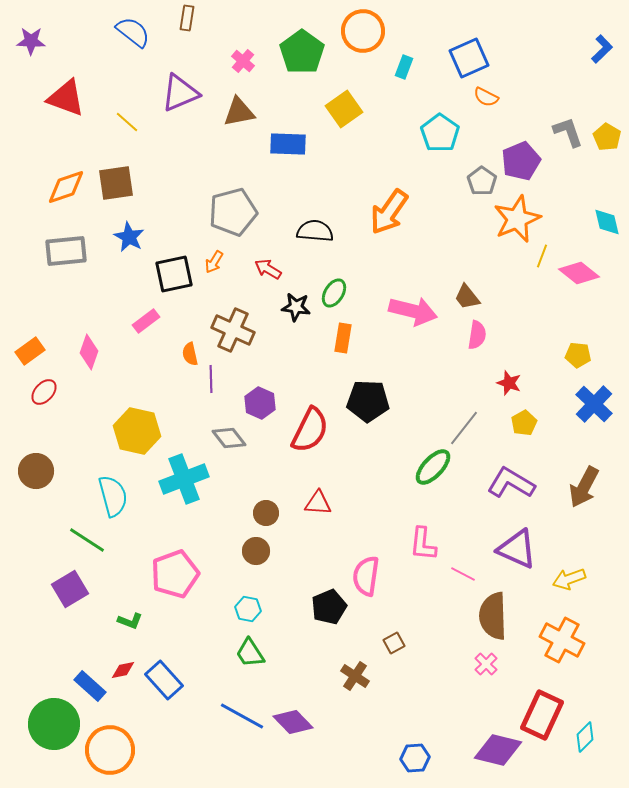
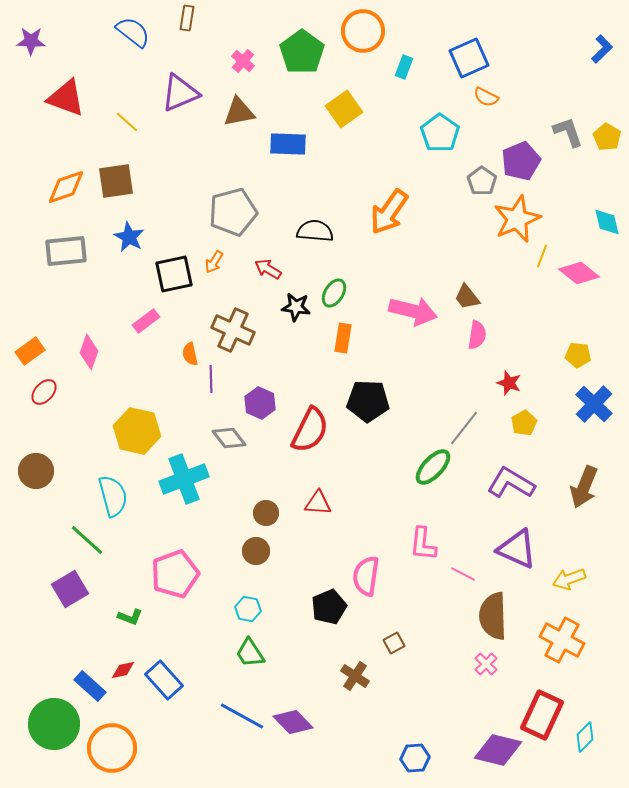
brown square at (116, 183): moved 2 px up
brown arrow at (584, 487): rotated 6 degrees counterclockwise
green line at (87, 540): rotated 9 degrees clockwise
green L-shape at (130, 621): moved 4 px up
orange circle at (110, 750): moved 2 px right, 2 px up
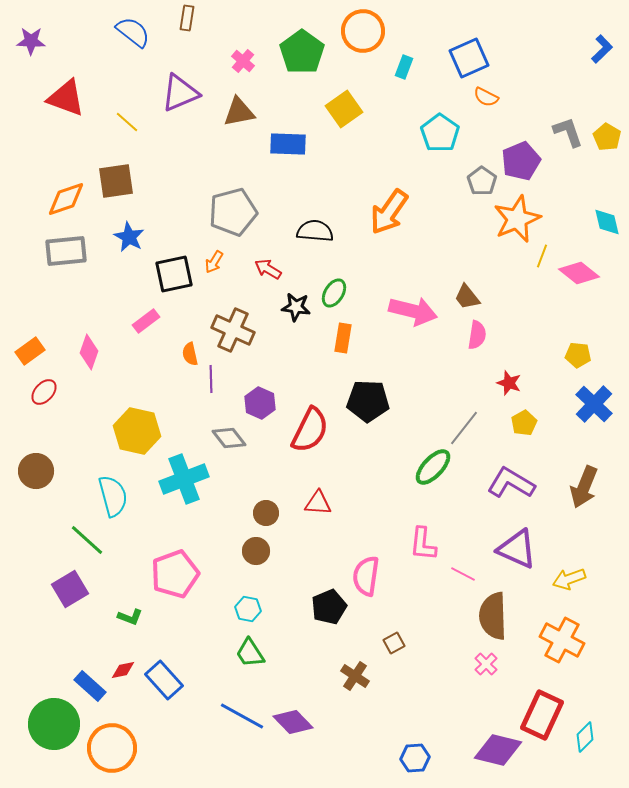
orange diamond at (66, 187): moved 12 px down
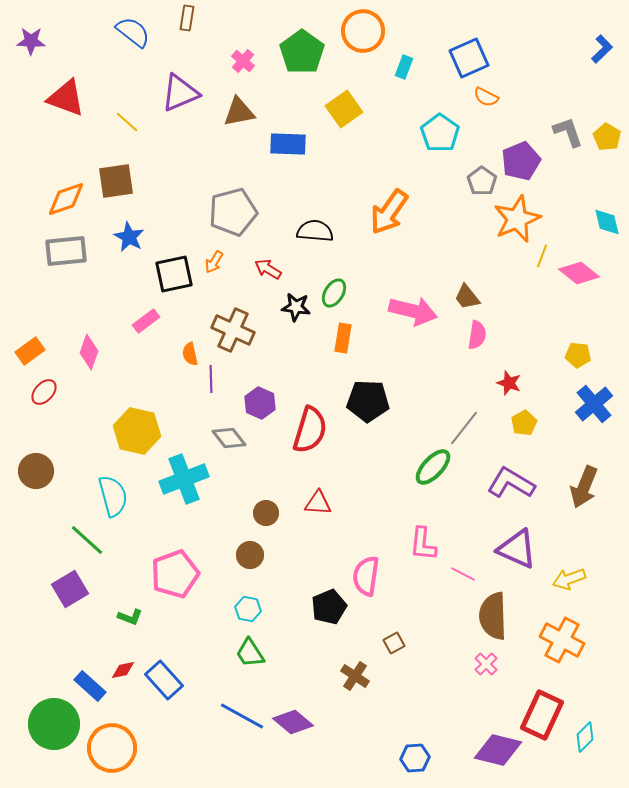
blue cross at (594, 404): rotated 6 degrees clockwise
red semicircle at (310, 430): rotated 9 degrees counterclockwise
brown circle at (256, 551): moved 6 px left, 4 px down
purple diamond at (293, 722): rotated 6 degrees counterclockwise
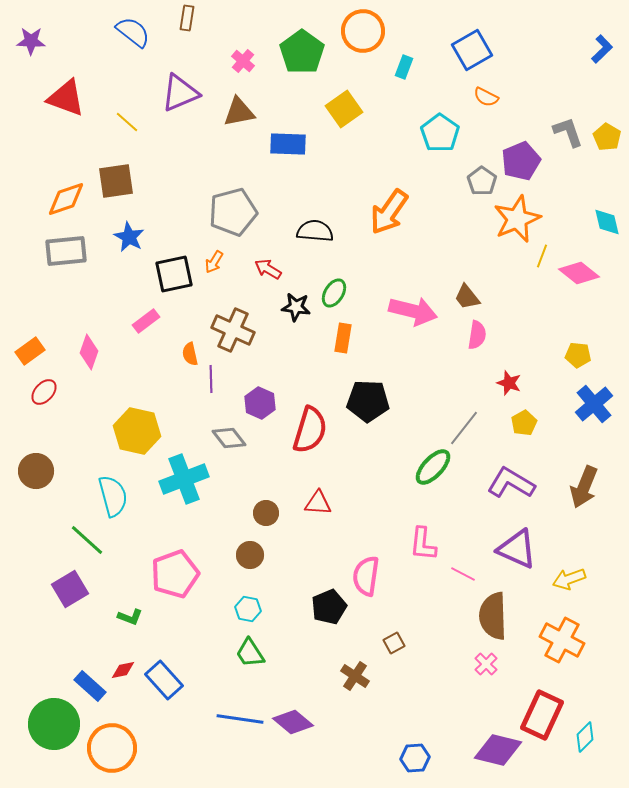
blue square at (469, 58): moved 3 px right, 8 px up; rotated 6 degrees counterclockwise
blue line at (242, 716): moved 2 px left, 3 px down; rotated 21 degrees counterclockwise
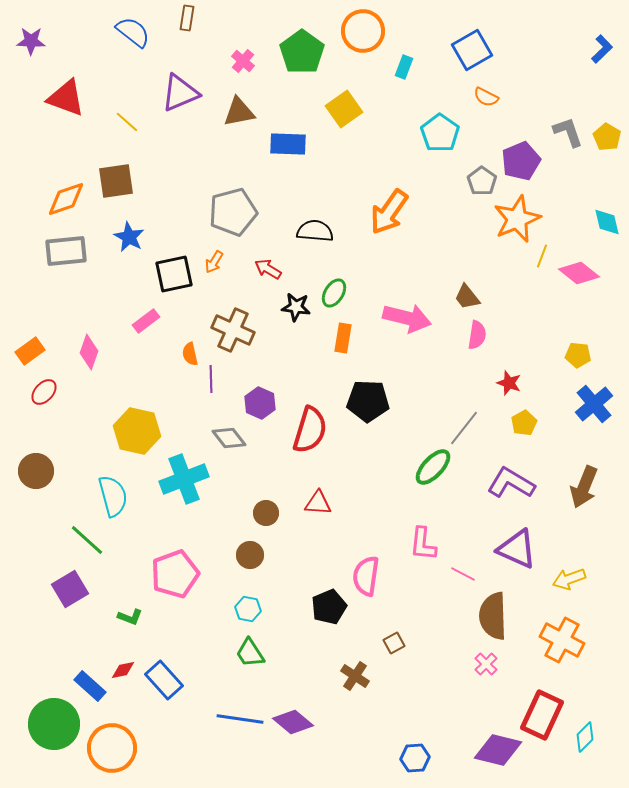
pink arrow at (413, 311): moved 6 px left, 7 px down
